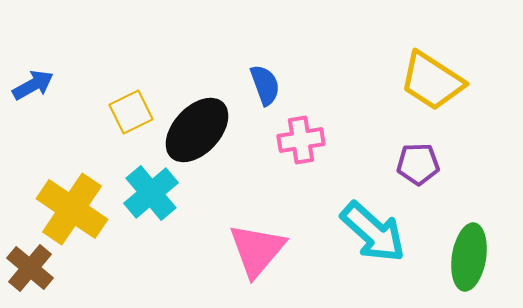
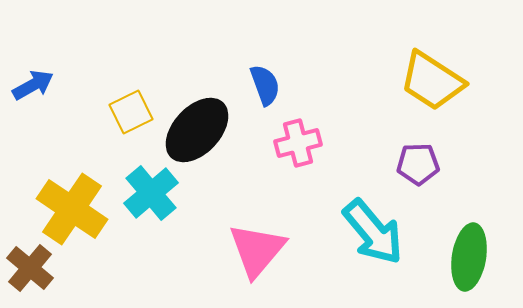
pink cross: moved 3 px left, 3 px down; rotated 6 degrees counterclockwise
cyan arrow: rotated 8 degrees clockwise
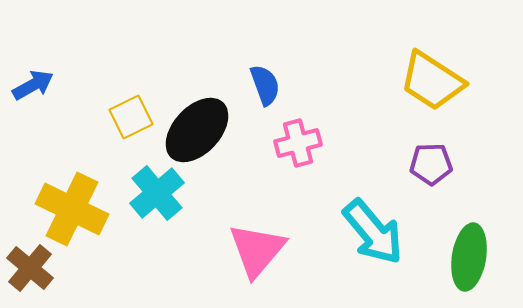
yellow square: moved 5 px down
purple pentagon: moved 13 px right
cyan cross: moved 6 px right
yellow cross: rotated 8 degrees counterclockwise
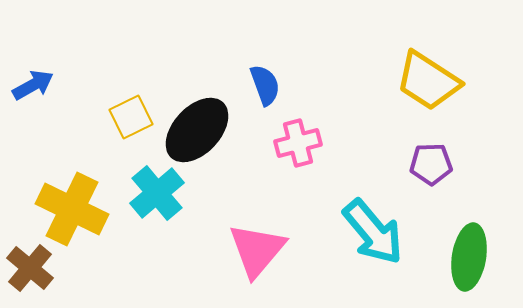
yellow trapezoid: moved 4 px left
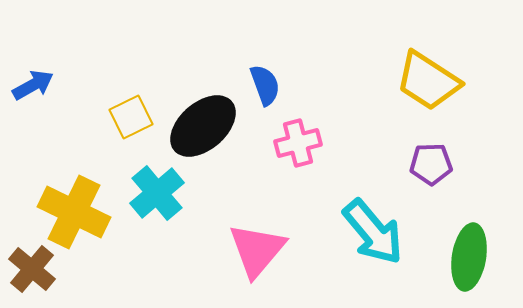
black ellipse: moved 6 px right, 4 px up; rotated 6 degrees clockwise
yellow cross: moved 2 px right, 3 px down
brown cross: moved 2 px right, 1 px down
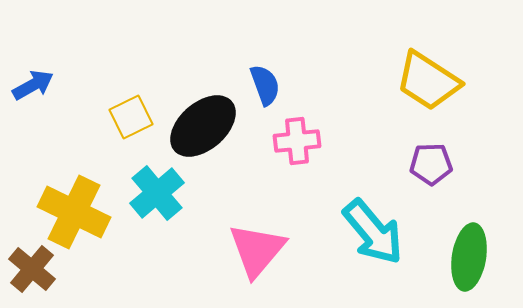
pink cross: moved 1 px left, 2 px up; rotated 9 degrees clockwise
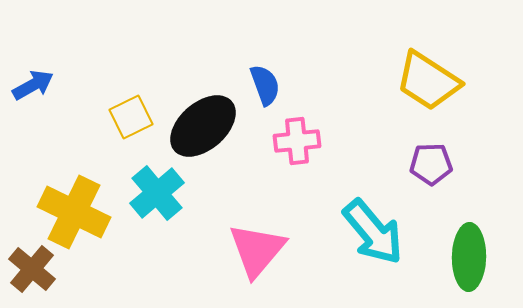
green ellipse: rotated 8 degrees counterclockwise
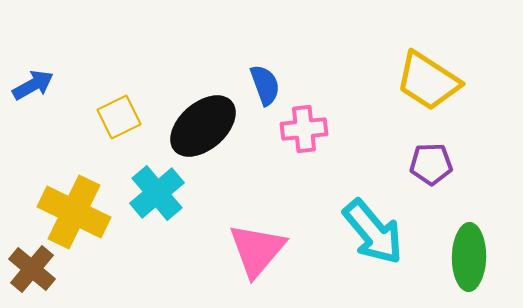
yellow square: moved 12 px left
pink cross: moved 7 px right, 12 px up
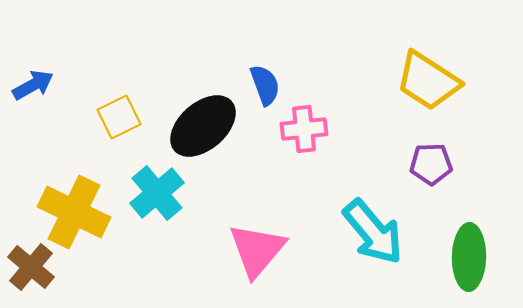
brown cross: moved 1 px left, 2 px up
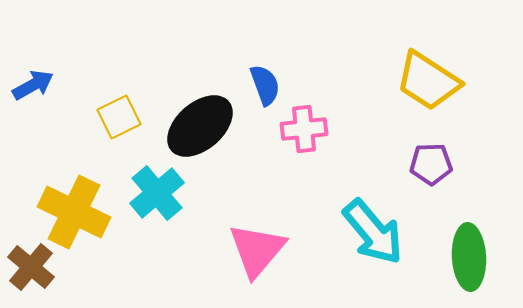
black ellipse: moved 3 px left
green ellipse: rotated 4 degrees counterclockwise
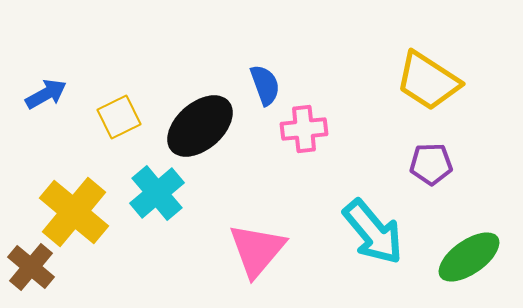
blue arrow: moved 13 px right, 9 px down
yellow cross: rotated 14 degrees clockwise
green ellipse: rotated 58 degrees clockwise
